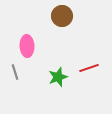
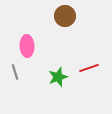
brown circle: moved 3 px right
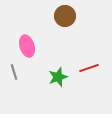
pink ellipse: rotated 15 degrees counterclockwise
gray line: moved 1 px left
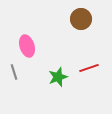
brown circle: moved 16 px right, 3 px down
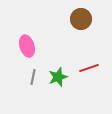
gray line: moved 19 px right, 5 px down; rotated 28 degrees clockwise
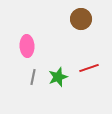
pink ellipse: rotated 15 degrees clockwise
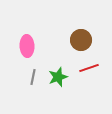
brown circle: moved 21 px down
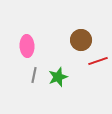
red line: moved 9 px right, 7 px up
gray line: moved 1 px right, 2 px up
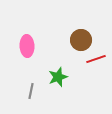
red line: moved 2 px left, 2 px up
gray line: moved 3 px left, 16 px down
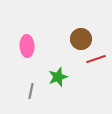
brown circle: moved 1 px up
